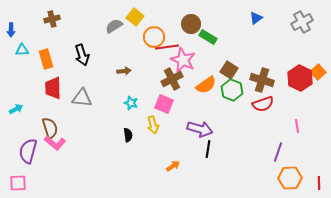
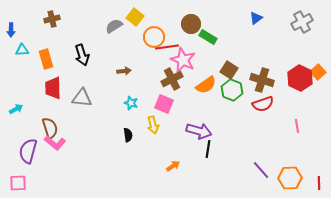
purple arrow at (200, 129): moved 1 px left, 2 px down
purple line at (278, 152): moved 17 px left, 18 px down; rotated 60 degrees counterclockwise
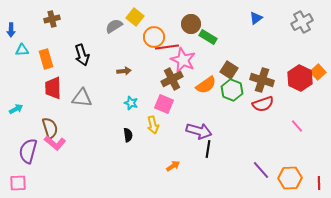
pink line at (297, 126): rotated 32 degrees counterclockwise
